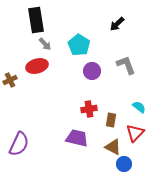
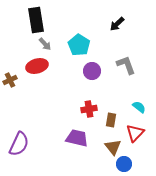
brown triangle: rotated 24 degrees clockwise
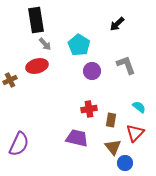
blue circle: moved 1 px right, 1 px up
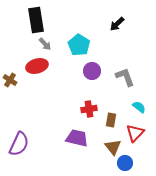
gray L-shape: moved 1 px left, 12 px down
brown cross: rotated 32 degrees counterclockwise
